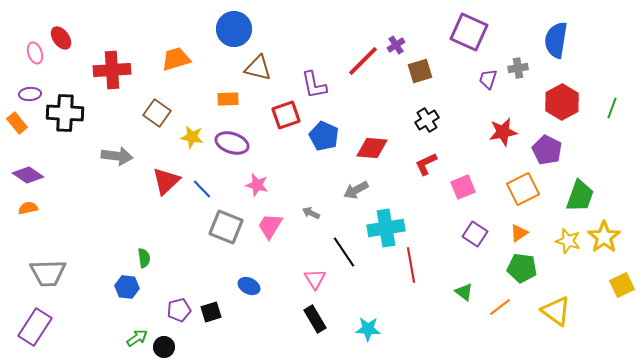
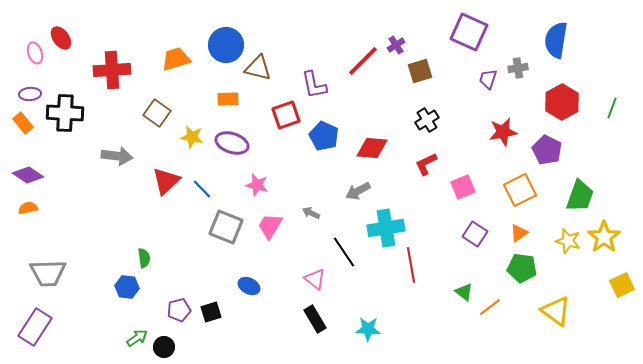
blue circle at (234, 29): moved 8 px left, 16 px down
orange rectangle at (17, 123): moved 6 px right
orange square at (523, 189): moved 3 px left, 1 px down
gray arrow at (356, 190): moved 2 px right, 1 px down
pink triangle at (315, 279): rotated 20 degrees counterclockwise
orange line at (500, 307): moved 10 px left
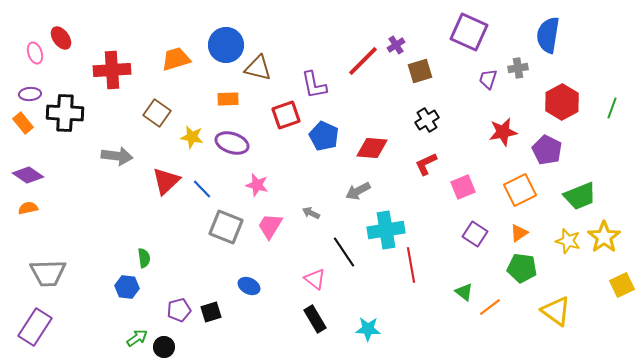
blue semicircle at (556, 40): moved 8 px left, 5 px up
green trapezoid at (580, 196): rotated 48 degrees clockwise
cyan cross at (386, 228): moved 2 px down
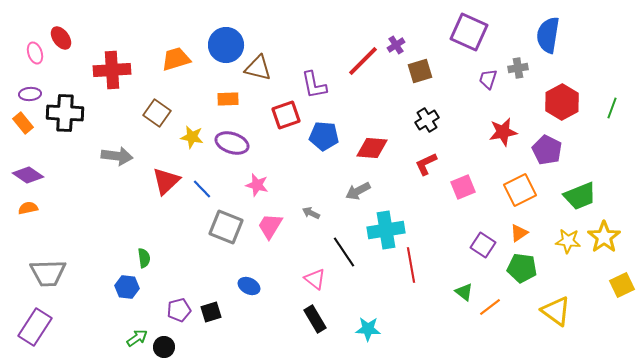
blue pentagon at (324, 136): rotated 20 degrees counterclockwise
purple square at (475, 234): moved 8 px right, 11 px down
yellow star at (568, 241): rotated 10 degrees counterclockwise
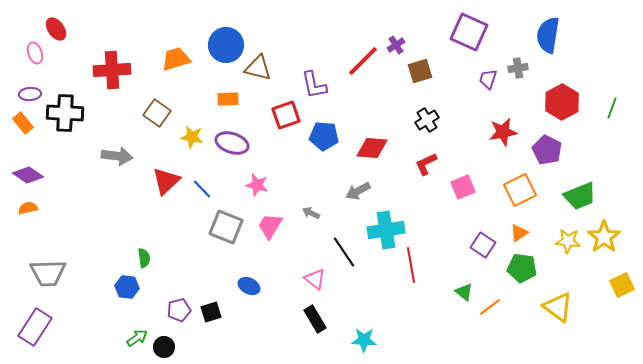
red ellipse at (61, 38): moved 5 px left, 9 px up
yellow triangle at (556, 311): moved 2 px right, 4 px up
cyan star at (368, 329): moved 4 px left, 11 px down
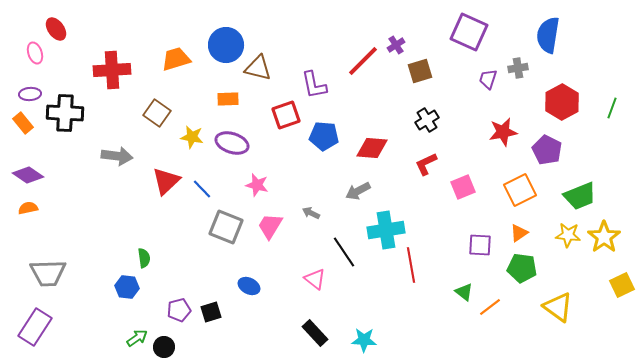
yellow star at (568, 241): moved 6 px up
purple square at (483, 245): moved 3 px left; rotated 30 degrees counterclockwise
black rectangle at (315, 319): moved 14 px down; rotated 12 degrees counterclockwise
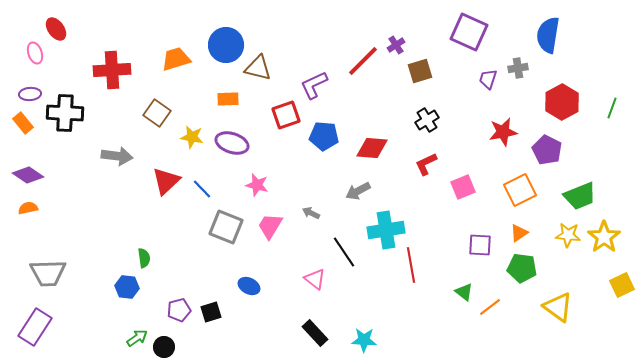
purple L-shape at (314, 85): rotated 76 degrees clockwise
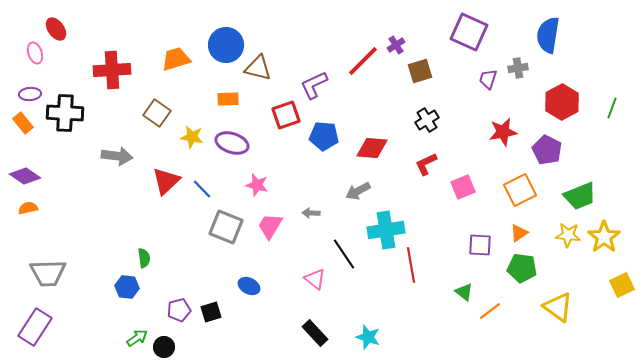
purple diamond at (28, 175): moved 3 px left, 1 px down
gray arrow at (311, 213): rotated 24 degrees counterclockwise
black line at (344, 252): moved 2 px down
orange line at (490, 307): moved 4 px down
cyan star at (364, 340): moved 4 px right, 3 px up; rotated 15 degrees clockwise
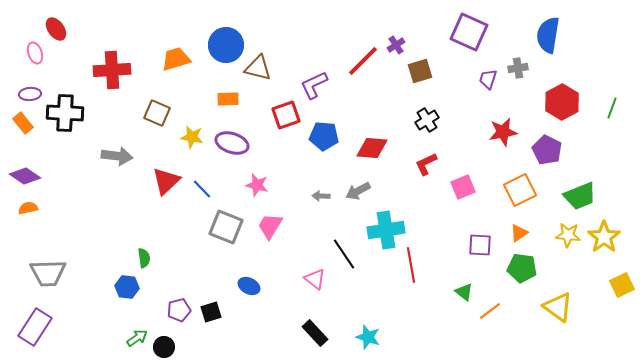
brown square at (157, 113): rotated 12 degrees counterclockwise
gray arrow at (311, 213): moved 10 px right, 17 px up
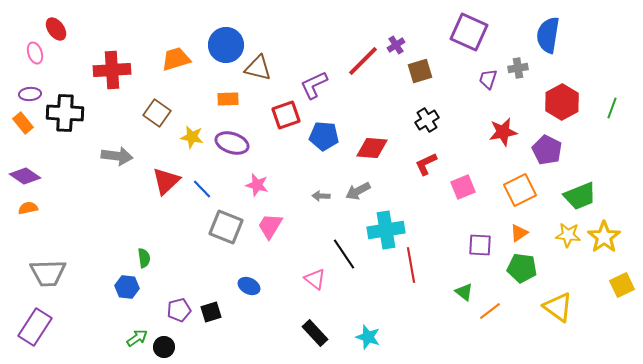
brown square at (157, 113): rotated 12 degrees clockwise
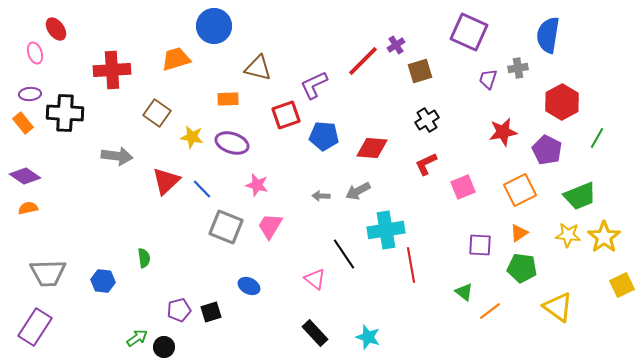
blue circle at (226, 45): moved 12 px left, 19 px up
green line at (612, 108): moved 15 px left, 30 px down; rotated 10 degrees clockwise
blue hexagon at (127, 287): moved 24 px left, 6 px up
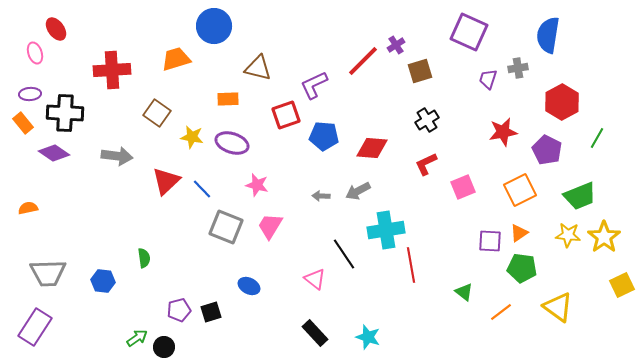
purple diamond at (25, 176): moved 29 px right, 23 px up
purple square at (480, 245): moved 10 px right, 4 px up
orange line at (490, 311): moved 11 px right, 1 px down
